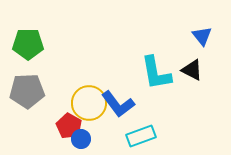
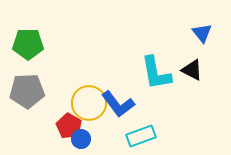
blue triangle: moved 3 px up
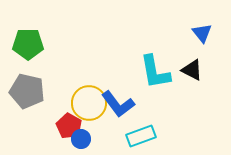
cyan L-shape: moved 1 px left, 1 px up
gray pentagon: rotated 16 degrees clockwise
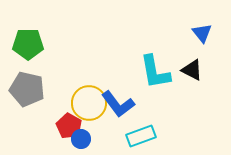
gray pentagon: moved 2 px up
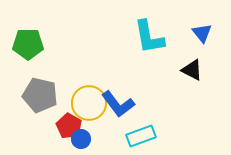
cyan L-shape: moved 6 px left, 35 px up
gray pentagon: moved 13 px right, 6 px down
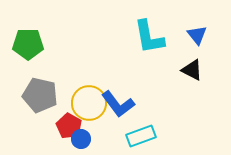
blue triangle: moved 5 px left, 2 px down
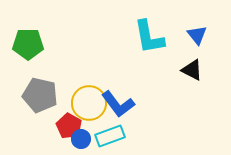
cyan rectangle: moved 31 px left
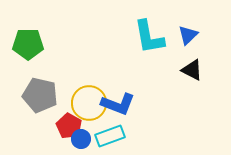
blue triangle: moved 9 px left; rotated 25 degrees clockwise
blue L-shape: rotated 32 degrees counterclockwise
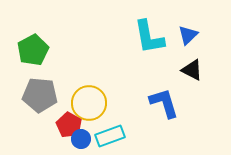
green pentagon: moved 5 px right, 6 px down; rotated 28 degrees counterclockwise
gray pentagon: rotated 8 degrees counterclockwise
blue L-shape: moved 46 px right, 1 px up; rotated 128 degrees counterclockwise
red pentagon: moved 1 px up
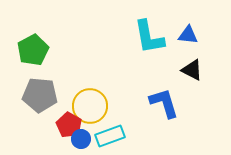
blue triangle: rotated 50 degrees clockwise
yellow circle: moved 1 px right, 3 px down
